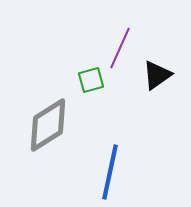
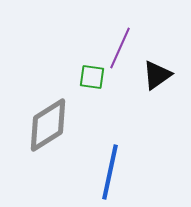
green square: moved 1 px right, 3 px up; rotated 24 degrees clockwise
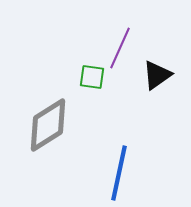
blue line: moved 9 px right, 1 px down
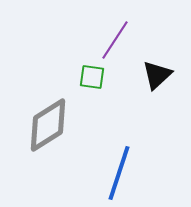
purple line: moved 5 px left, 8 px up; rotated 9 degrees clockwise
black triangle: rotated 8 degrees counterclockwise
blue line: rotated 6 degrees clockwise
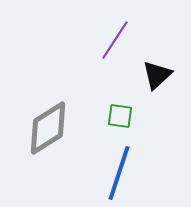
green square: moved 28 px right, 39 px down
gray diamond: moved 3 px down
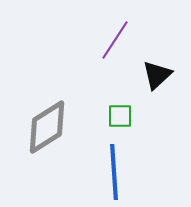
green square: rotated 8 degrees counterclockwise
gray diamond: moved 1 px left, 1 px up
blue line: moved 5 px left, 1 px up; rotated 22 degrees counterclockwise
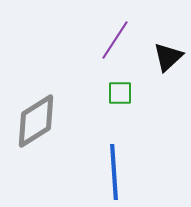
black triangle: moved 11 px right, 18 px up
green square: moved 23 px up
gray diamond: moved 11 px left, 6 px up
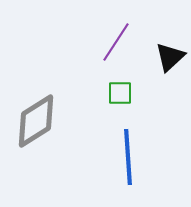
purple line: moved 1 px right, 2 px down
black triangle: moved 2 px right
blue line: moved 14 px right, 15 px up
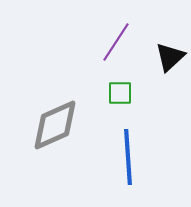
gray diamond: moved 19 px right, 4 px down; rotated 8 degrees clockwise
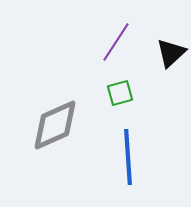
black triangle: moved 1 px right, 4 px up
green square: rotated 16 degrees counterclockwise
